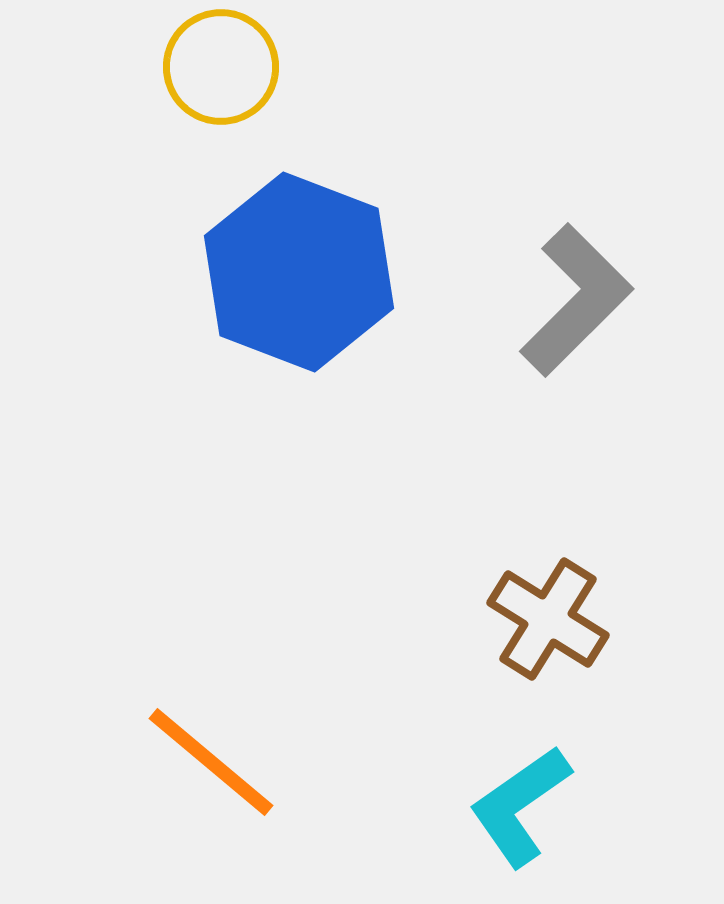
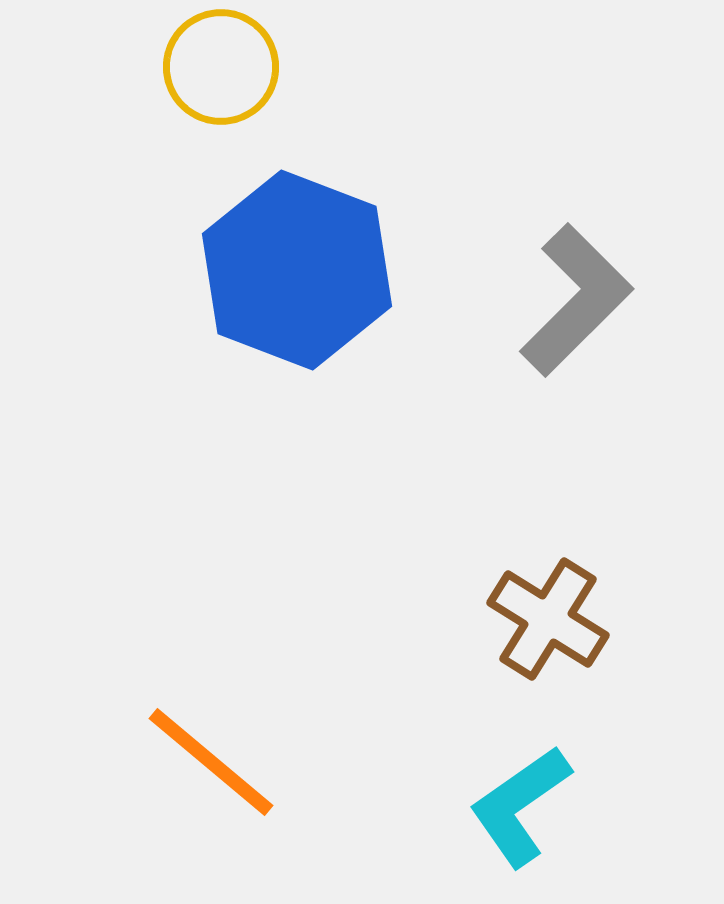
blue hexagon: moved 2 px left, 2 px up
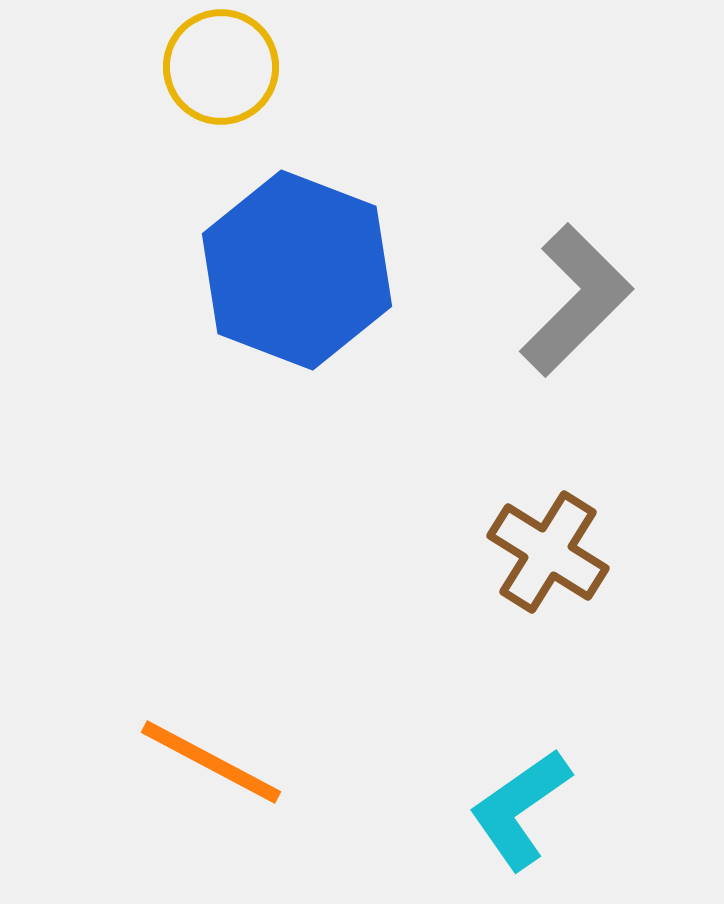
brown cross: moved 67 px up
orange line: rotated 12 degrees counterclockwise
cyan L-shape: moved 3 px down
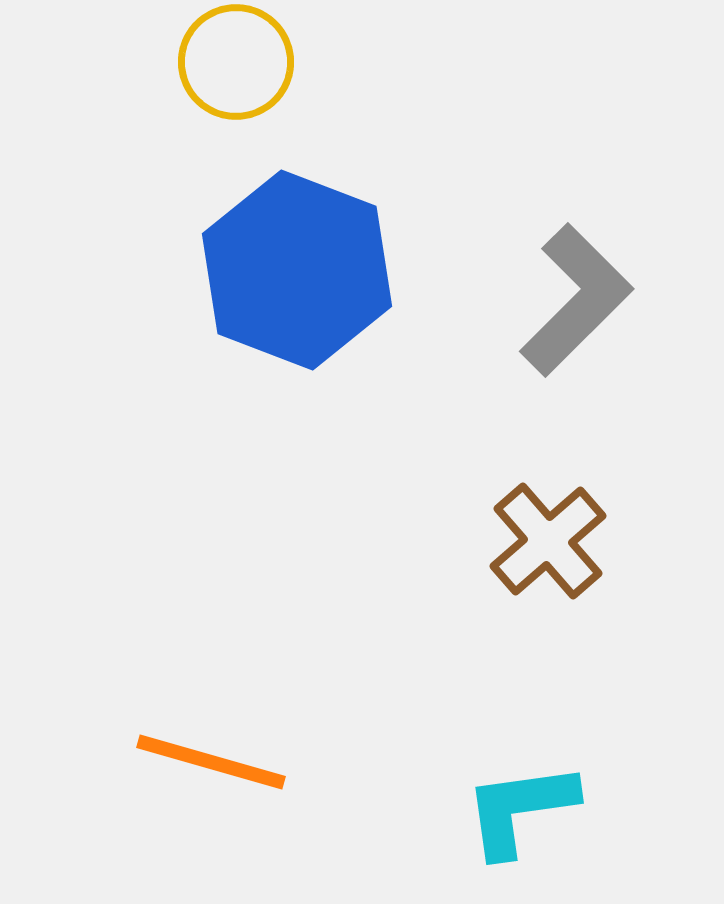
yellow circle: moved 15 px right, 5 px up
brown cross: moved 11 px up; rotated 17 degrees clockwise
orange line: rotated 12 degrees counterclockwise
cyan L-shape: rotated 27 degrees clockwise
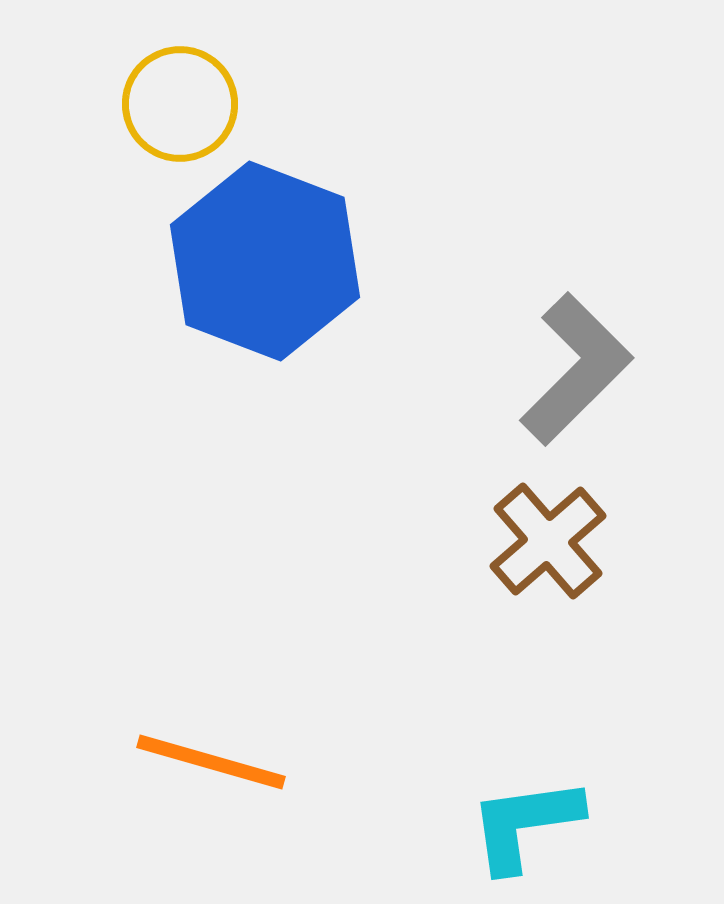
yellow circle: moved 56 px left, 42 px down
blue hexagon: moved 32 px left, 9 px up
gray L-shape: moved 69 px down
cyan L-shape: moved 5 px right, 15 px down
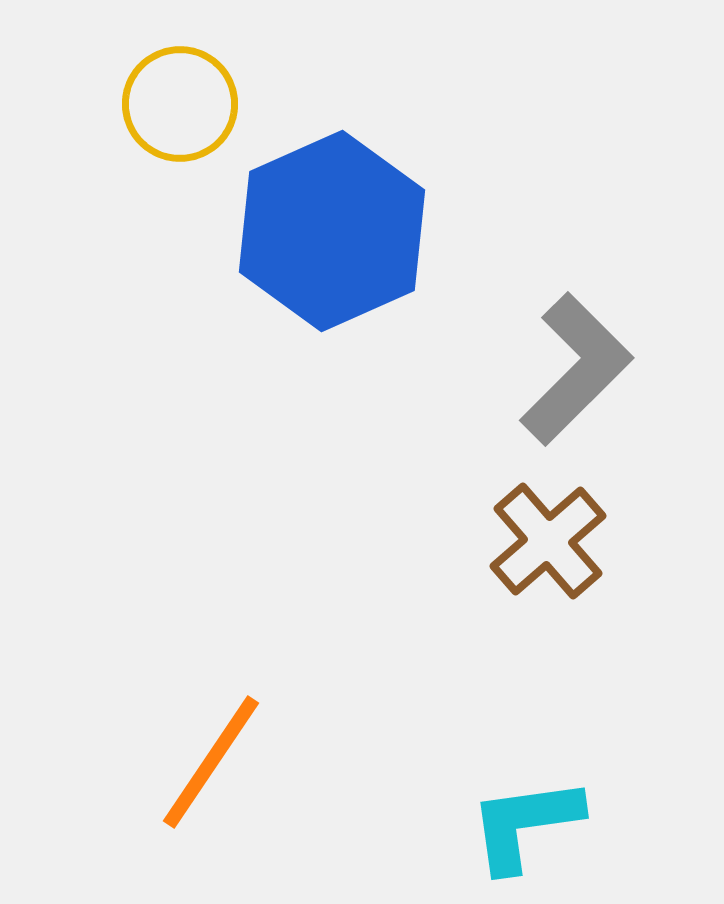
blue hexagon: moved 67 px right, 30 px up; rotated 15 degrees clockwise
orange line: rotated 72 degrees counterclockwise
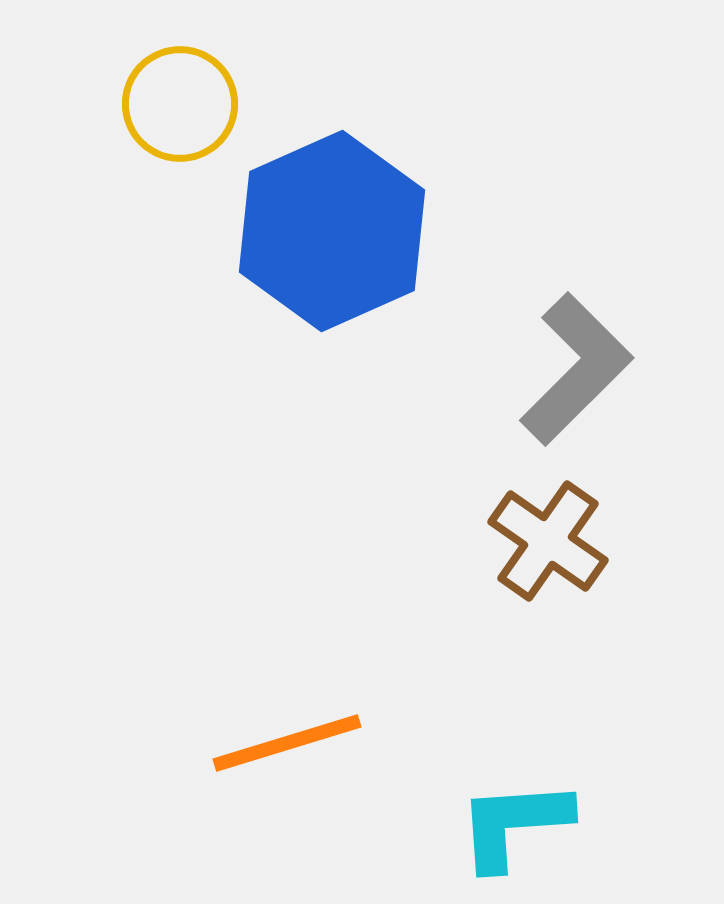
brown cross: rotated 14 degrees counterclockwise
orange line: moved 76 px right, 19 px up; rotated 39 degrees clockwise
cyan L-shape: moved 11 px left; rotated 4 degrees clockwise
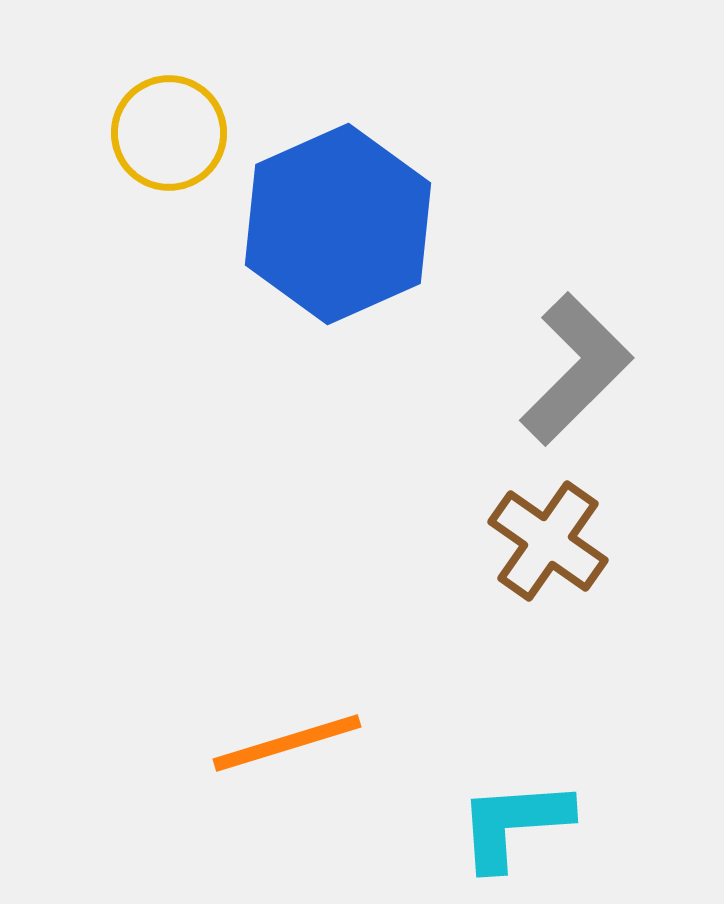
yellow circle: moved 11 px left, 29 px down
blue hexagon: moved 6 px right, 7 px up
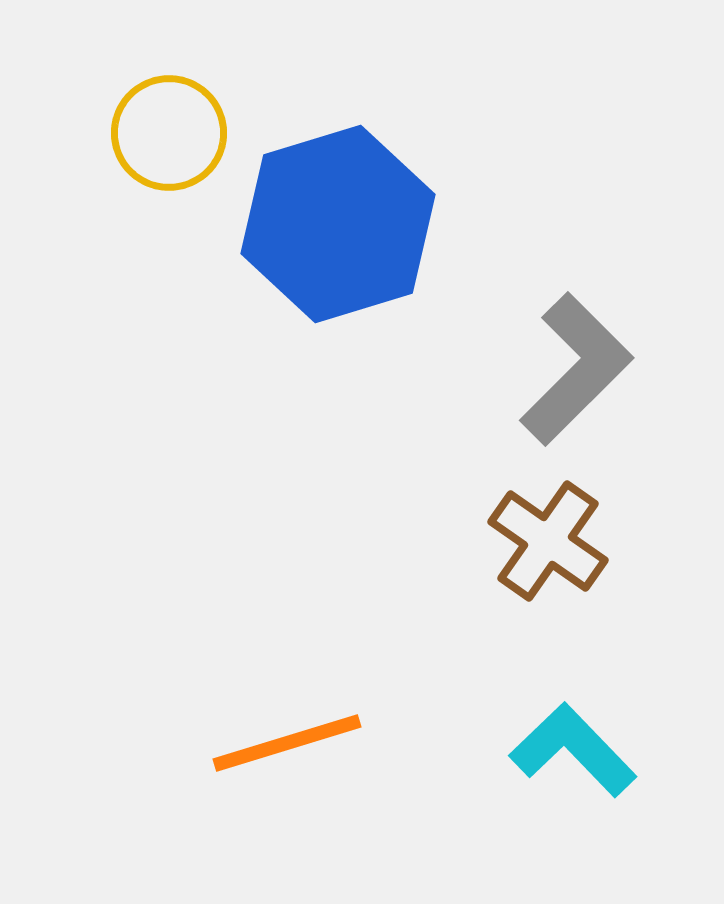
blue hexagon: rotated 7 degrees clockwise
cyan L-shape: moved 59 px right, 74 px up; rotated 50 degrees clockwise
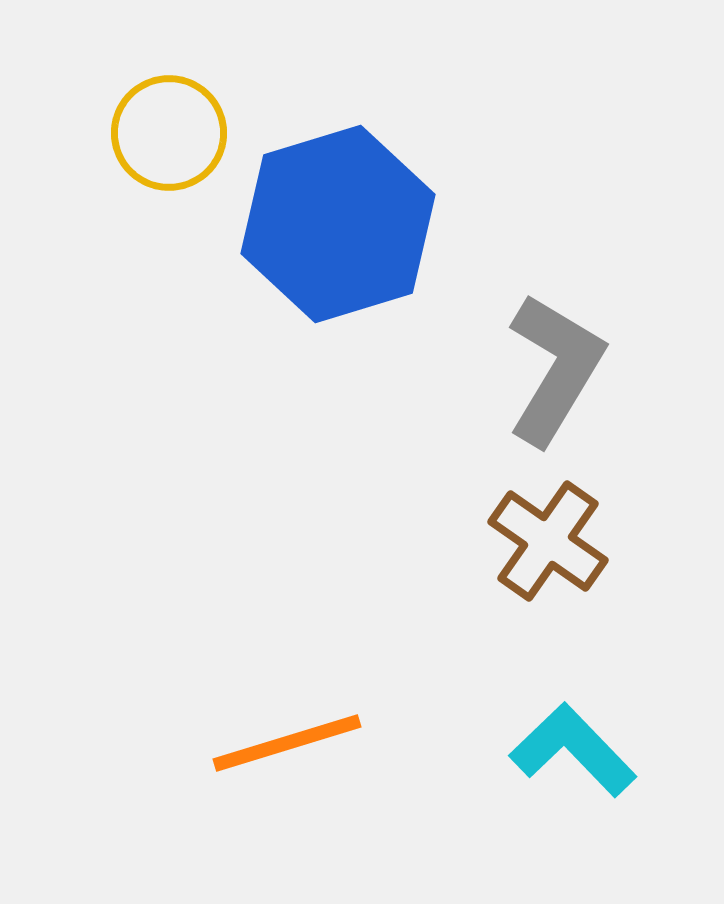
gray L-shape: moved 21 px left; rotated 14 degrees counterclockwise
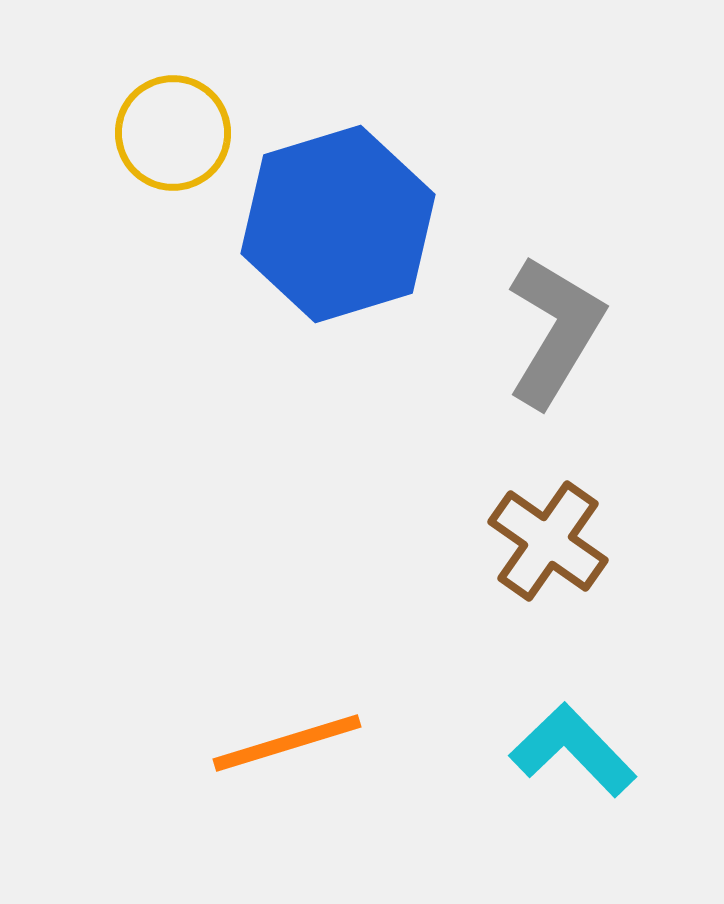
yellow circle: moved 4 px right
gray L-shape: moved 38 px up
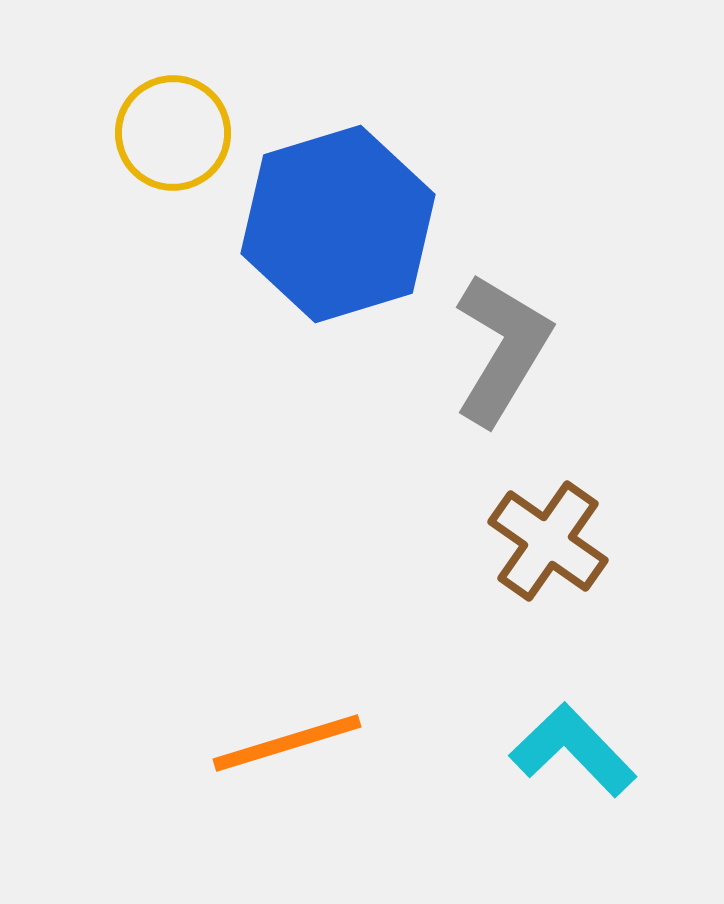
gray L-shape: moved 53 px left, 18 px down
